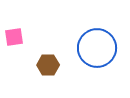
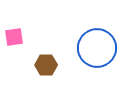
brown hexagon: moved 2 px left
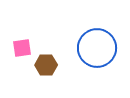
pink square: moved 8 px right, 11 px down
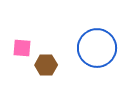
pink square: rotated 12 degrees clockwise
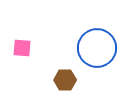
brown hexagon: moved 19 px right, 15 px down
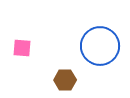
blue circle: moved 3 px right, 2 px up
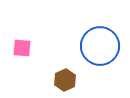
brown hexagon: rotated 25 degrees counterclockwise
